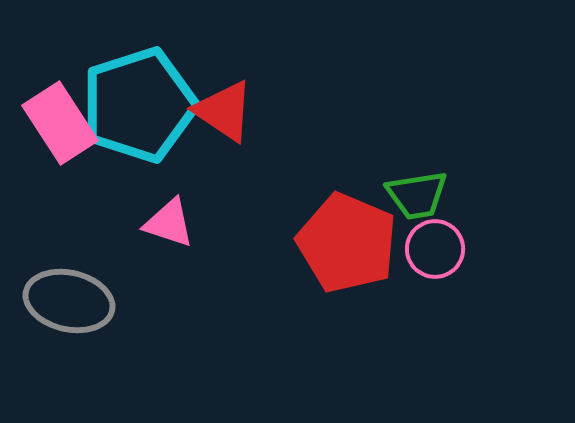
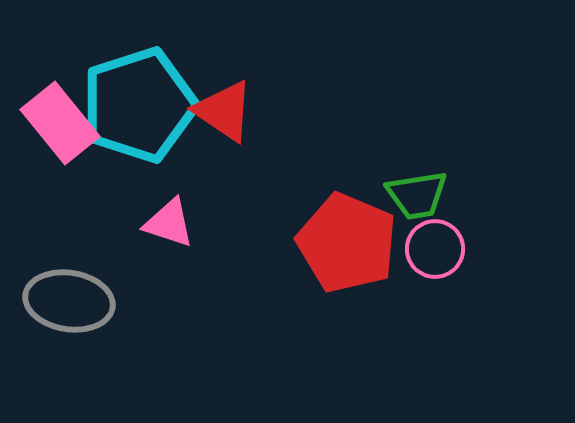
pink rectangle: rotated 6 degrees counterclockwise
gray ellipse: rotated 4 degrees counterclockwise
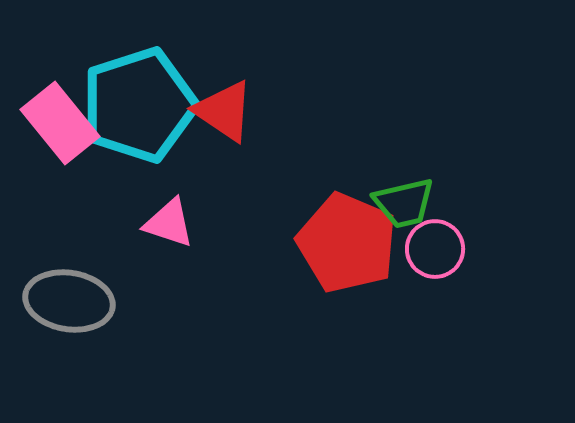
green trapezoid: moved 13 px left, 8 px down; rotated 4 degrees counterclockwise
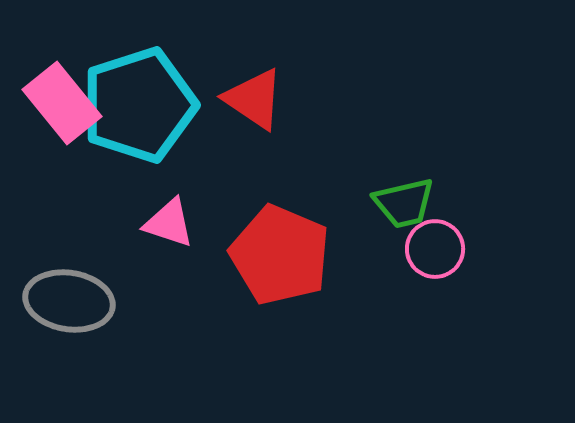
red triangle: moved 30 px right, 12 px up
pink rectangle: moved 2 px right, 20 px up
red pentagon: moved 67 px left, 12 px down
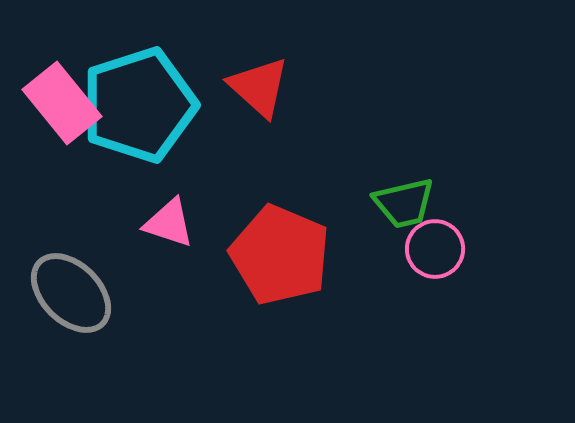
red triangle: moved 5 px right, 12 px up; rotated 8 degrees clockwise
gray ellipse: moved 2 px right, 8 px up; rotated 36 degrees clockwise
